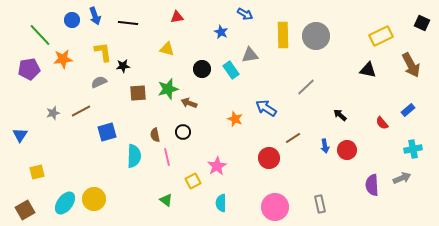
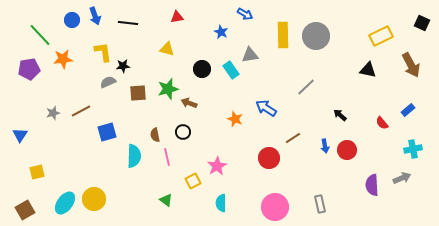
gray semicircle at (99, 82): moved 9 px right
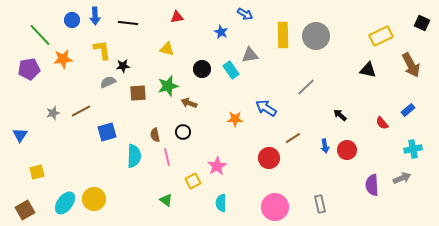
blue arrow at (95, 16): rotated 18 degrees clockwise
yellow L-shape at (103, 52): moved 1 px left, 2 px up
green star at (168, 89): moved 3 px up
orange star at (235, 119): rotated 21 degrees counterclockwise
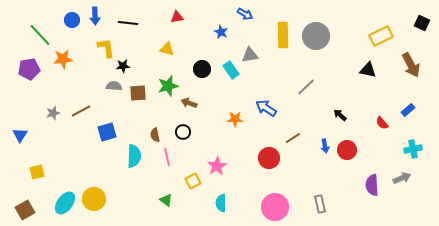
yellow L-shape at (102, 50): moved 4 px right, 2 px up
gray semicircle at (108, 82): moved 6 px right, 4 px down; rotated 28 degrees clockwise
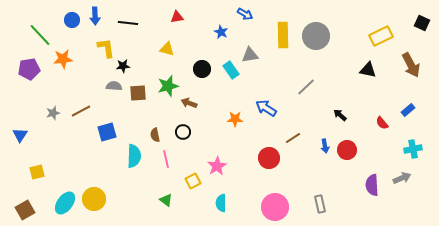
pink line at (167, 157): moved 1 px left, 2 px down
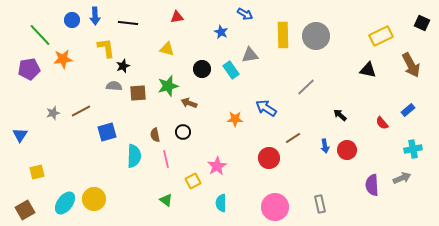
black star at (123, 66): rotated 16 degrees counterclockwise
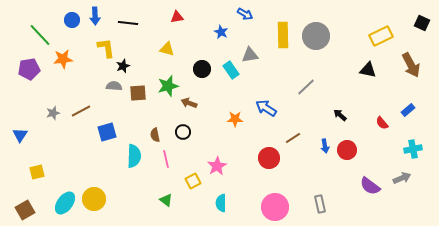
purple semicircle at (372, 185): moved 2 px left, 1 px down; rotated 50 degrees counterclockwise
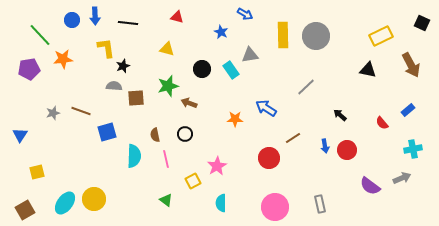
red triangle at (177, 17): rotated 24 degrees clockwise
brown square at (138, 93): moved 2 px left, 5 px down
brown line at (81, 111): rotated 48 degrees clockwise
black circle at (183, 132): moved 2 px right, 2 px down
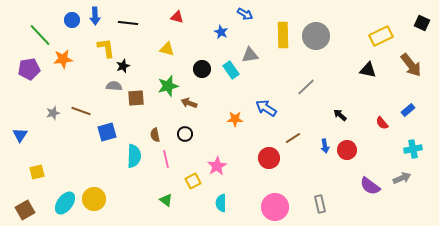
brown arrow at (411, 65): rotated 10 degrees counterclockwise
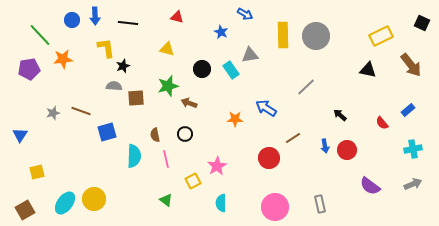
gray arrow at (402, 178): moved 11 px right, 6 px down
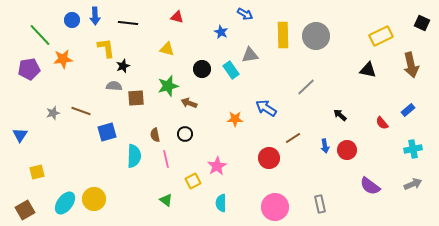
brown arrow at (411, 65): rotated 25 degrees clockwise
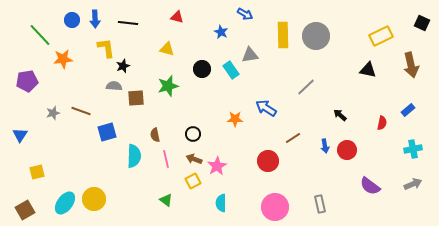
blue arrow at (95, 16): moved 3 px down
purple pentagon at (29, 69): moved 2 px left, 12 px down
brown arrow at (189, 103): moved 5 px right, 56 px down
red semicircle at (382, 123): rotated 128 degrees counterclockwise
black circle at (185, 134): moved 8 px right
red circle at (269, 158): moved 1 px left, 3 px down
